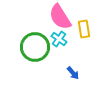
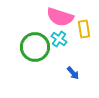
pink semicircle: rotated 40 degrees counterclockwise
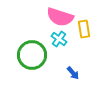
green circle: moved 3 px left, 8 px down
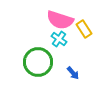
pink semicircle: moved 3 px down
yellow rectangle: rotated 24 degrees counterclockwise
green circle: moved 6 px right, 7 px down
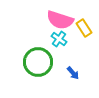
yellow rectangle: moved 1 px up
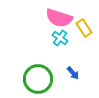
pink semicircle: moved 1 px left, 2 px up
cyan cross: moved 1 px right, 1 px up
green circle: moved 17 px down
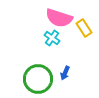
cyan cross: moved 8 px left
blue arrow: moved 8 px left; rotated 64 degrees clockwise
